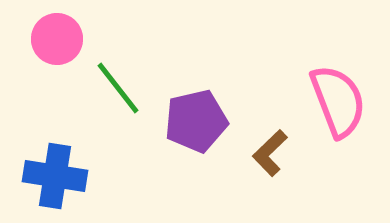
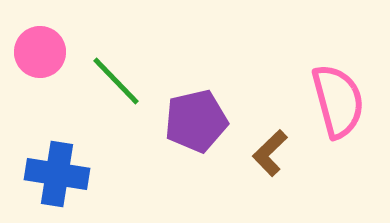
pink circle: moved 17 px left, 13 px down
green line: moved 2 px left, 7 px up; rotated 6 degrees counterclockwise
pink semicircle: rotated 6 degrees clockwise
blue cross: moved 2 px right, 2 px up
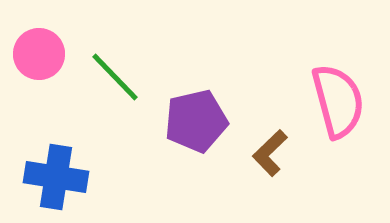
pink circle: moved 1 px left, 2 px down
green line: moved 1 px left, 4 px up
blue cross: moved 1 px left, 3 px down
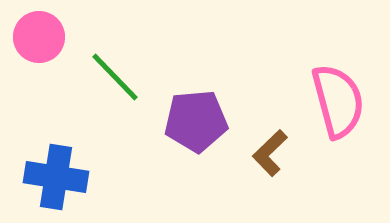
pink circle: moved 17 px up
purple pentagon: rotated 8 degrees clockwise
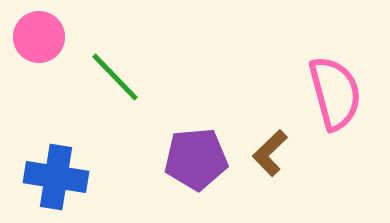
pink semicircle: moved 3 px left, 8 px up
purple pentagon: moved 38 px down
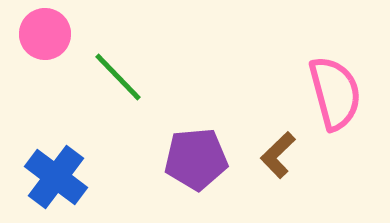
pink circle: moved 6 px right, 3 px up
green line: moved 3 px right
brown L-shape: moved 8 px right, 2 px down
blue cross: rotated 28 degrees clockwise
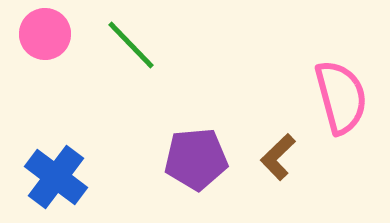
green line: moved 13 px right, 32 px up
pink semicircle: moved 6 px right, 4 px down
brown L-shape: moved 2 px down
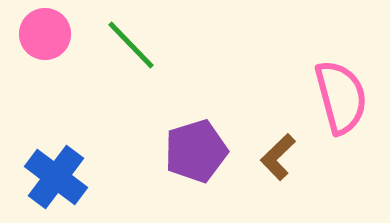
purple pentagon: moved 8 px up; rotated 12 degrees counterclockwise
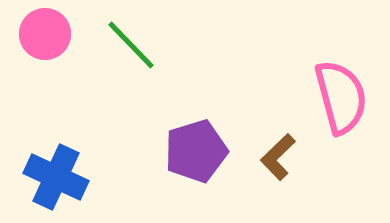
blue cross: rotated 12 degrees counterclockwise
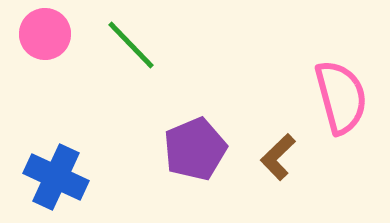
purple pentagon: moved 1 px left, 2 px up; rotated 6 degrees counterclockwise
